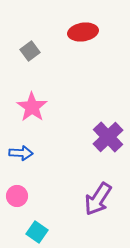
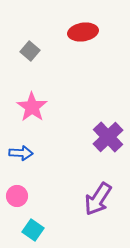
gray square: rotated 12 degrees counterclockwise
cyan square: moved 4 px left, 2 px up
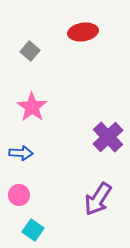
pink circle: moved 2 px right, 1 px up
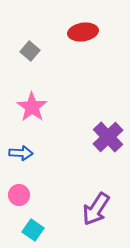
purple arrow: moved 2 px left, 10 px down
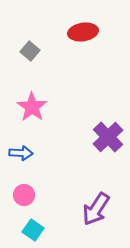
pink circle: moved 5 px right
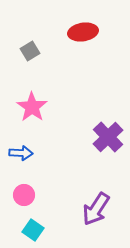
gray square: rotated 18 degrees clockwise
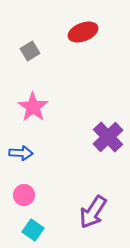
red ellipse: rotated 12 degrees counterclockwise
pink star: moved 1 px right
purple arrow: moved 3 px left, 3 px down
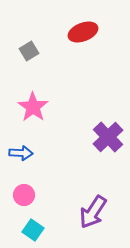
gray square: moved 1 px left
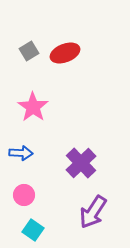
red ellipse: moved 18 px left, 21 px down
purple cross: moved 27 px left, 26 px down
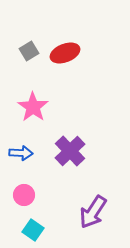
purple cross: moved 11 px left, 12 px up
